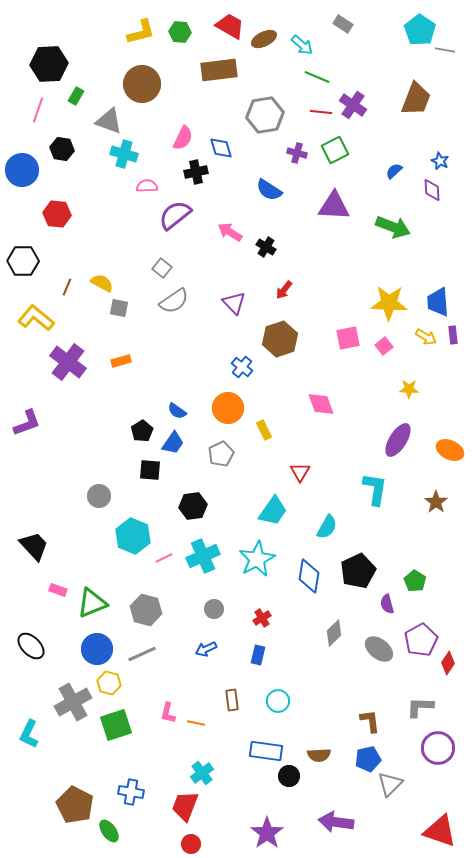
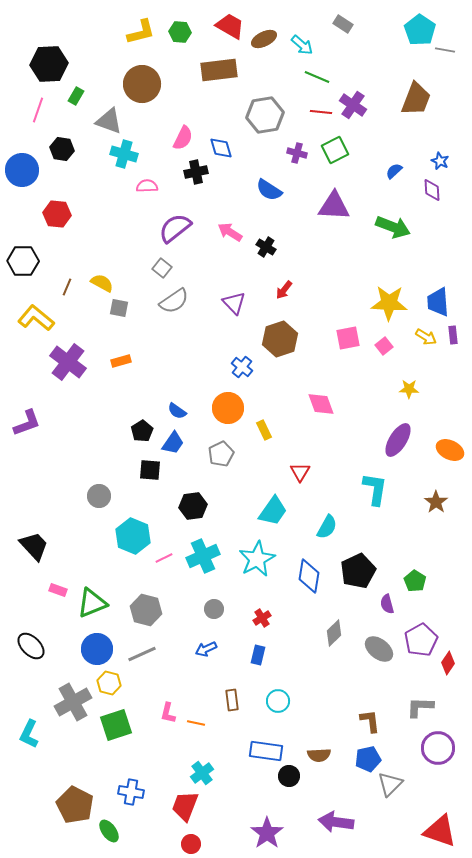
purple semicircle at (175, 215): moved 13 px down
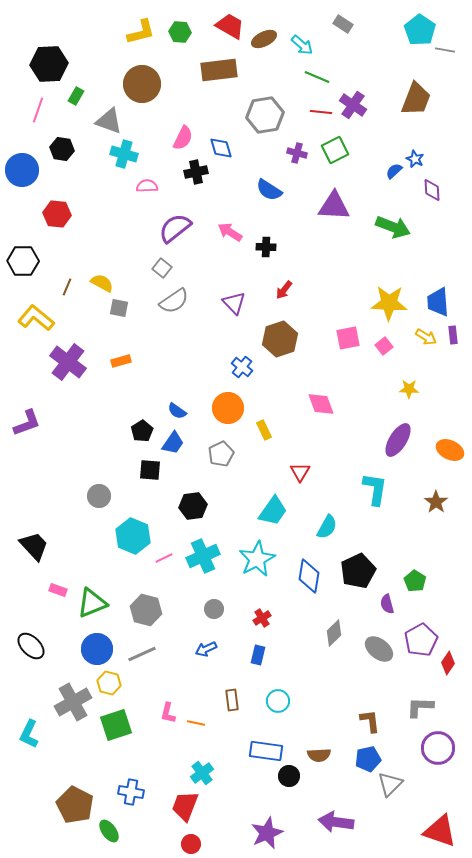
blue star at (440, 161): moved 25 px left, 2 px up
black cross at (266, 247): rotated 30 degrees counterclockwise
purple star at (267, 833): rotated 12 degrees clockwise
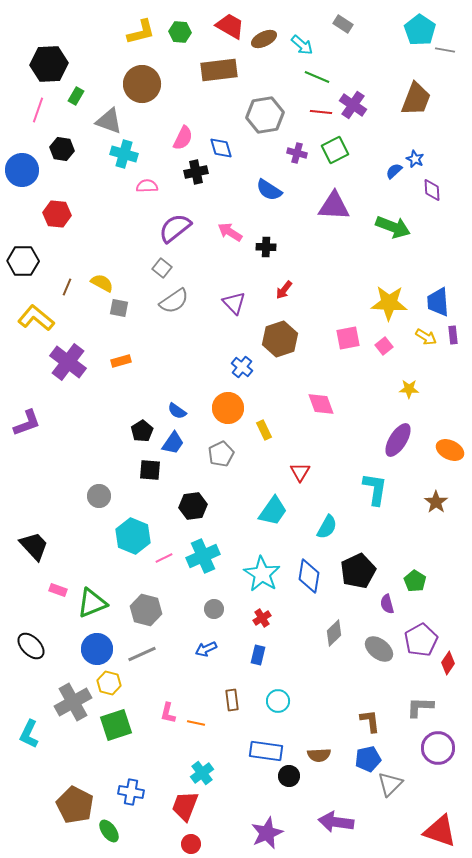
cyan star at (257, 559): moved 5 px right, 15 px down; rotated 12 degrees counterclockwise
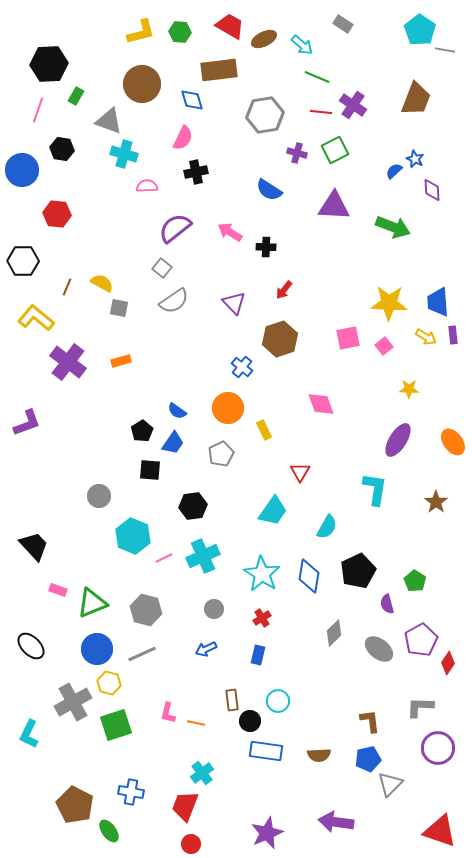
blue diamond at (221, 148): moved 29 px left, 48 px up
orange ellipse at (450, 450): moved 3 px right, 8 px up; rotated 28 degrees clockwise
black circle at (289, 776): moved 39 px left, 55 px up
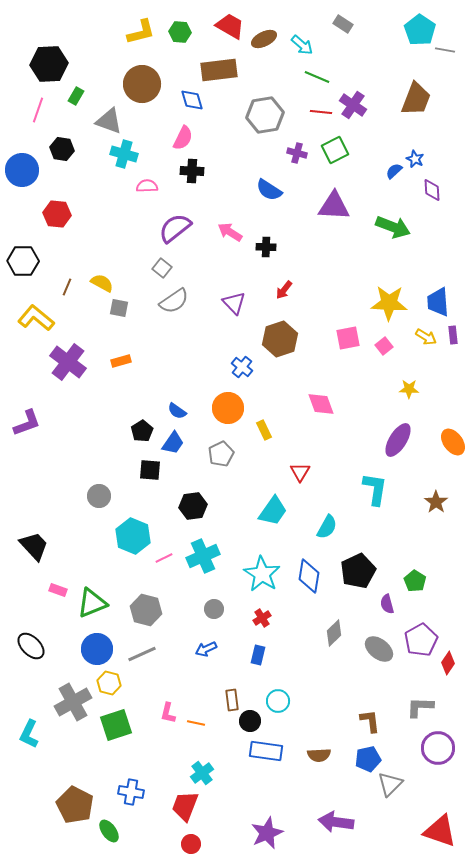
black cross at (196, 172): moved 4 px left, 1 px up; rotated 15 degrees clockwise
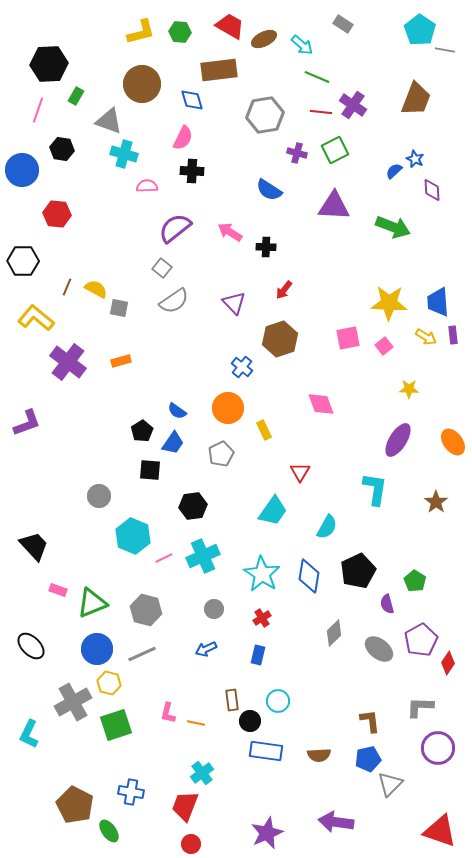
yellow semicircle at (102, 283): moved 6 px left, 6 px down
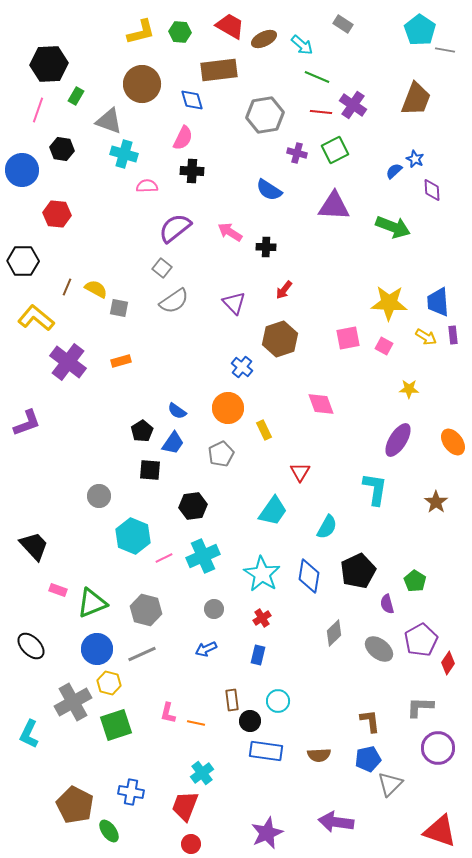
pink square at (384, 346): rotated 24 degrees counterclockwise
